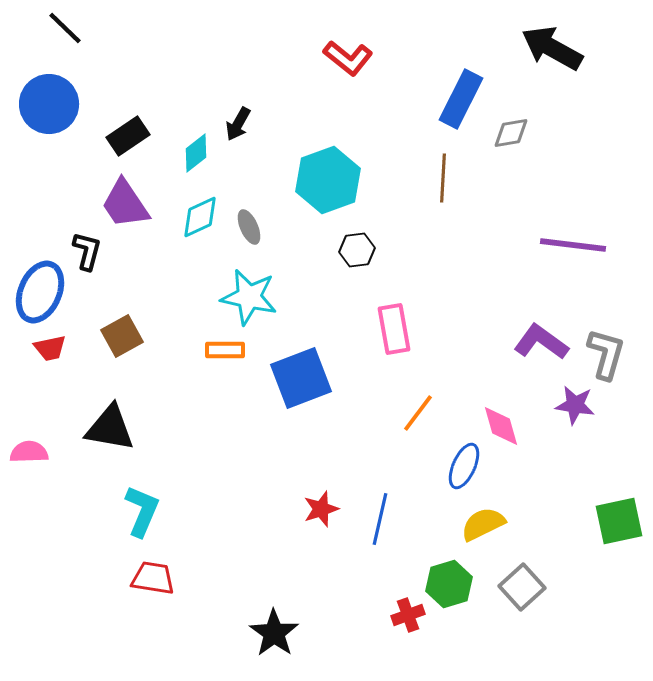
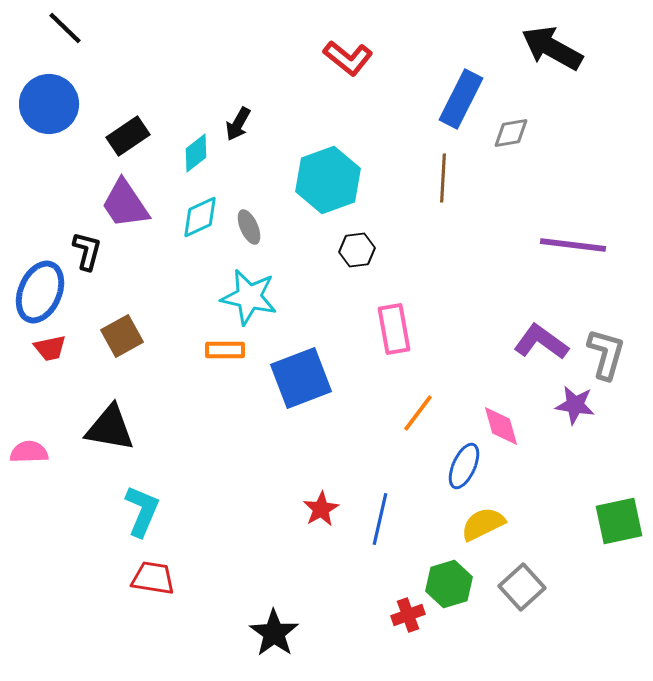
red star at (321, 509): rotated 12 degrees counterclockwise
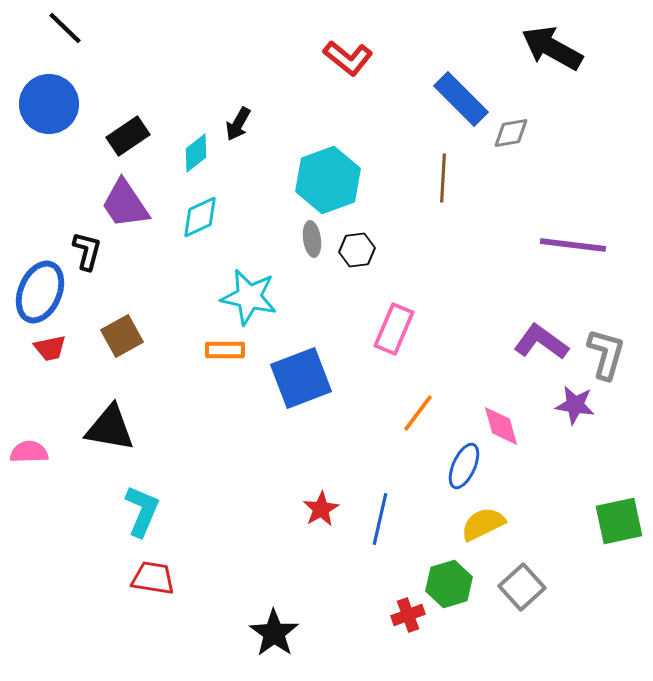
blue rectangle at (461, 99): rotated 72 degrees counterclockwise
gray ellipse at (249, 227): moved 63 px right, 12 px down; rotated 16 degrees clockwise
pink rectangle at (394, 329): rotated 33 degrees clockwise
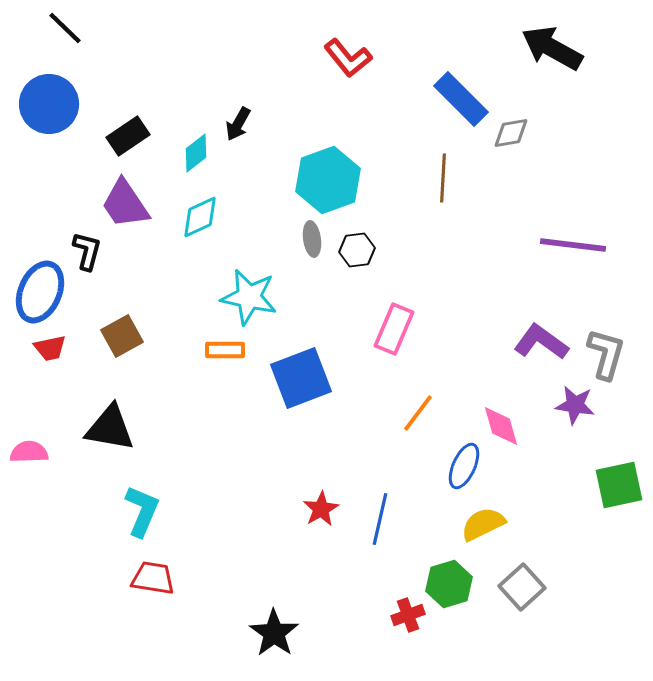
red L-shape at (348, 58): rotated 12 degrees clockwise
green square at (619, 521): moved 36 px up
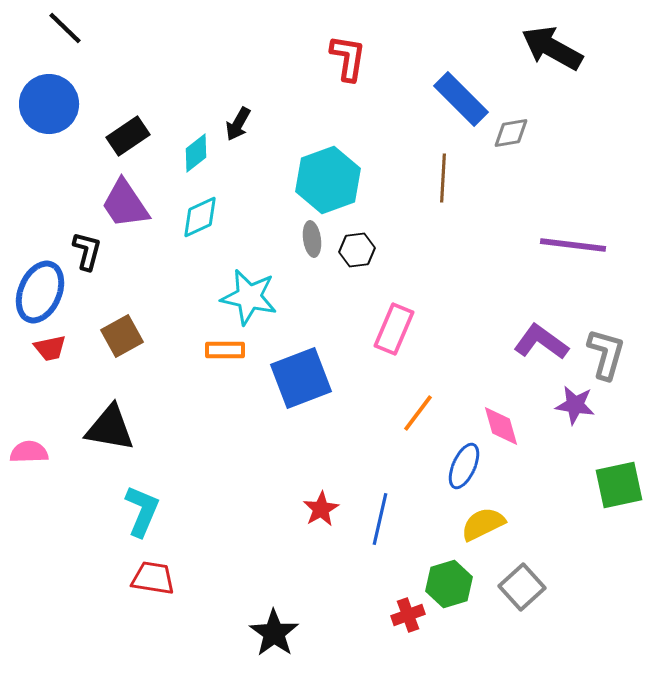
red L-shape at (348, 58): rotated 132 degrees counterclockwise
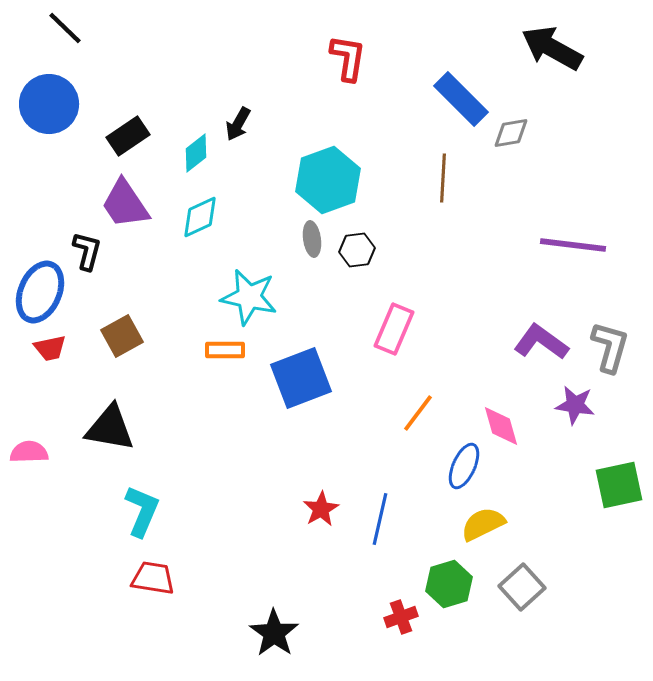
gray L-shape at (606, 354): moved 4 px right, 7 px up
red cross at (408, 615): moved 7 px left, 2 px down
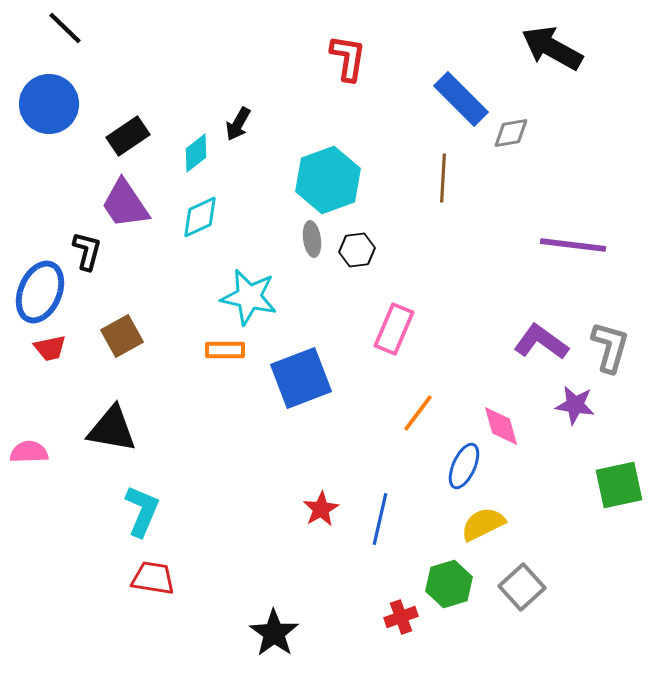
black triangle at (110, 428): moved 2 px right, 1 px down
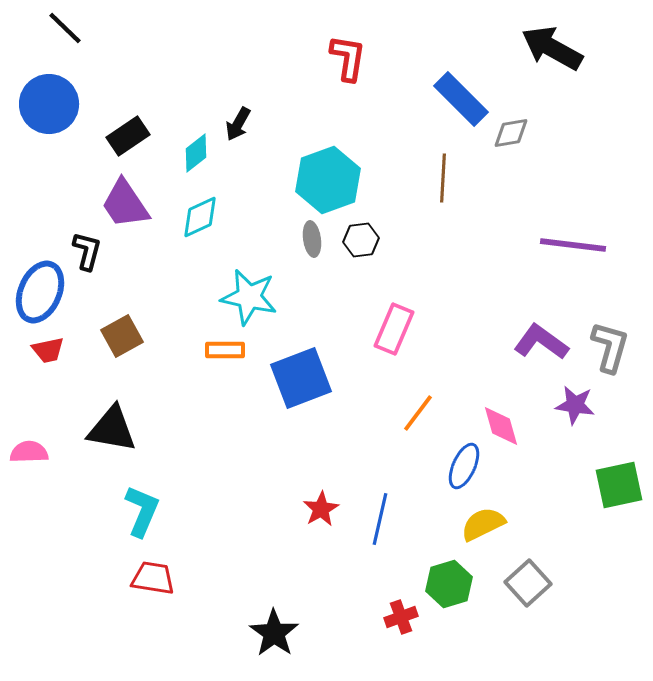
black hexagon at (357, 250): moved 4 px right, 10 px up
red trapezoid at (50, 348): moved 2 px left, 2 px down
gray square at (522, 587): moved 6 px right, 4 px up
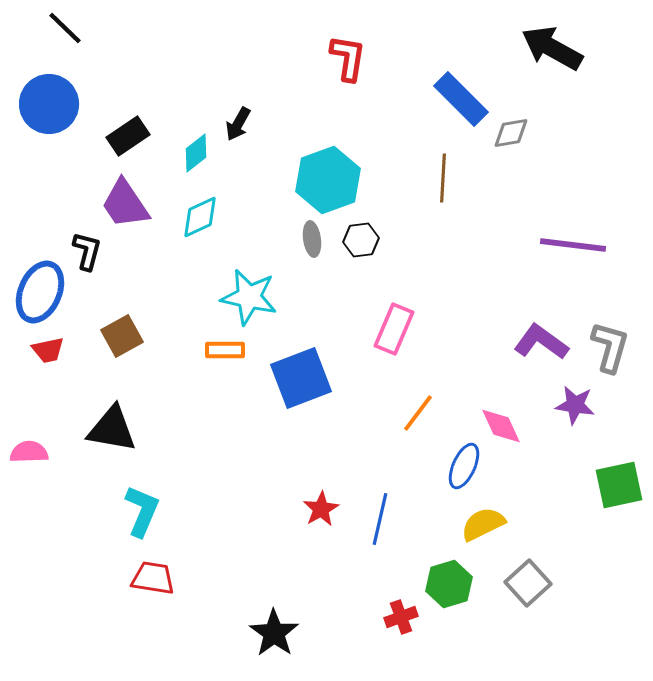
pink diamond at (501, 426): rotated 9 degrees counterclockwise
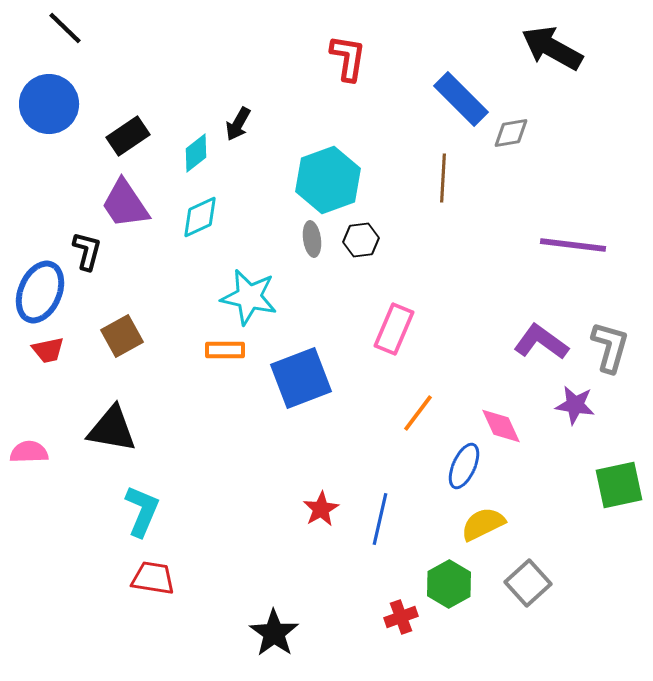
green hexagon at (449, 584): rotated 12 degrees counterclockwise
